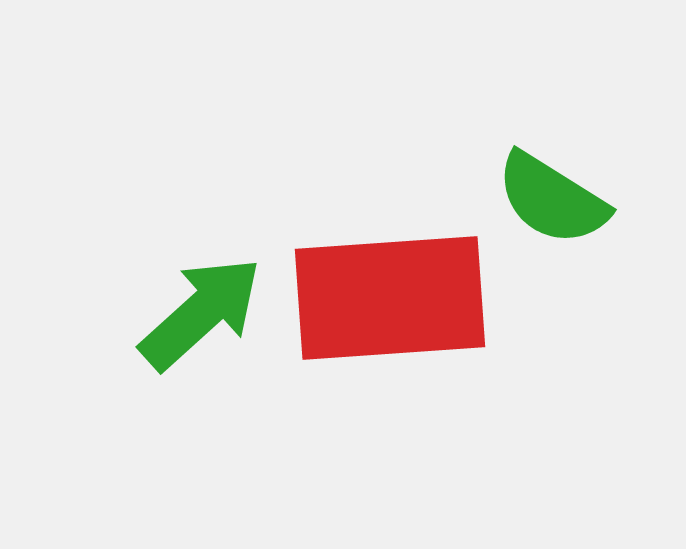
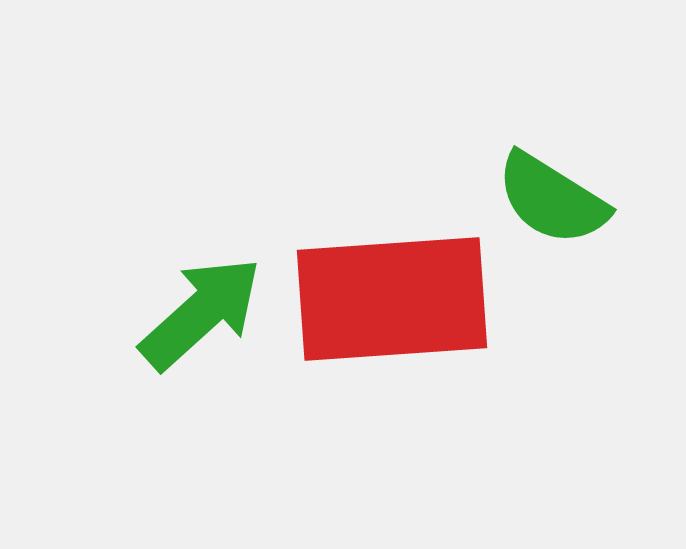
red rectangle: moved 2 px right, 1 px down
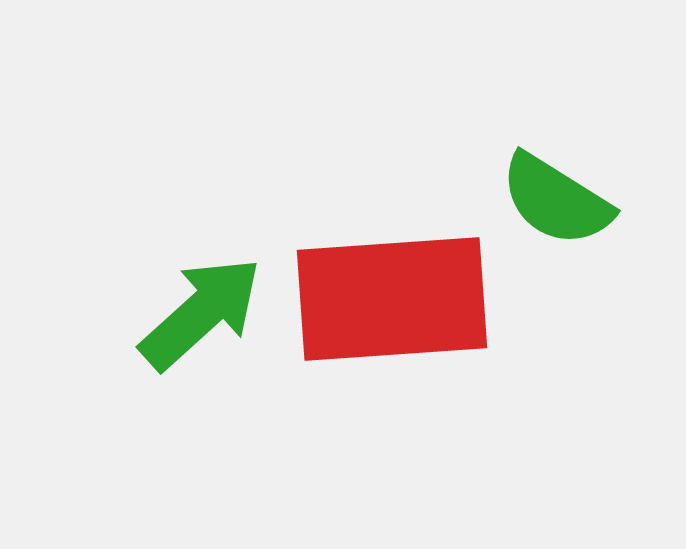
green semicircle: moved 4 px right, 1 px down
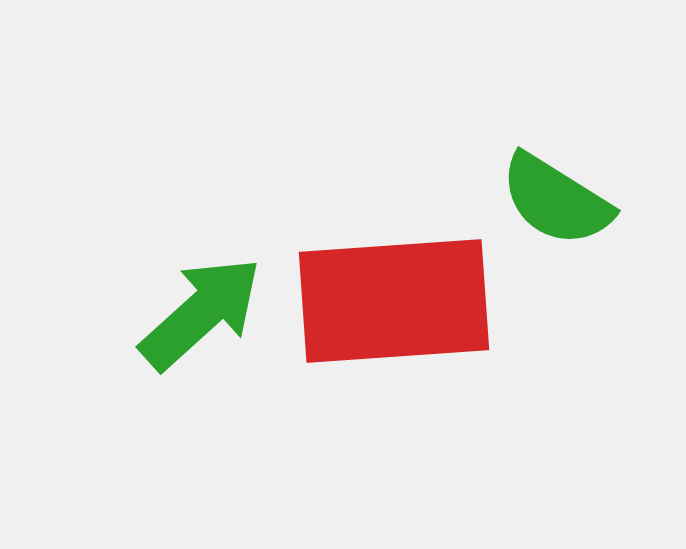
red rectangle: moved 2 px right, 2 px down
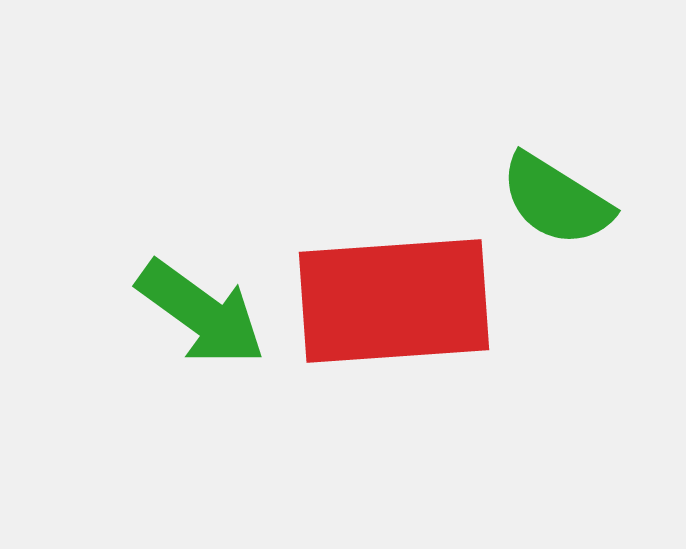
green arrow: rotated 78 degrees clockwise
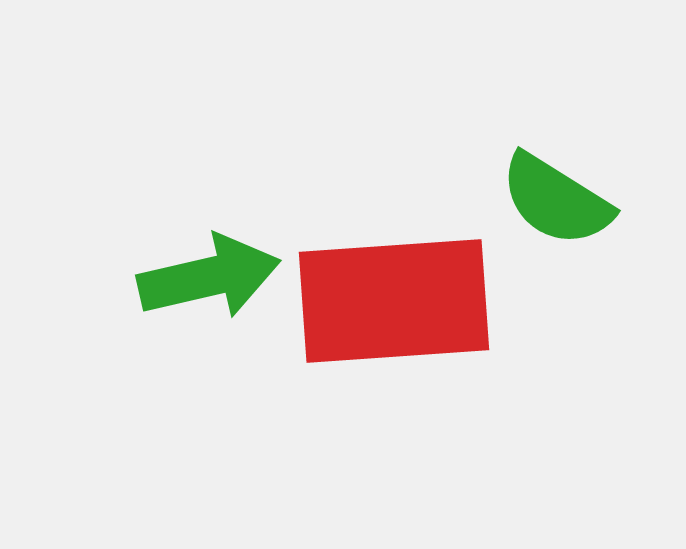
green arrow: moved 8 px right, 36 px up; rotated 49 degrees counterclockwise
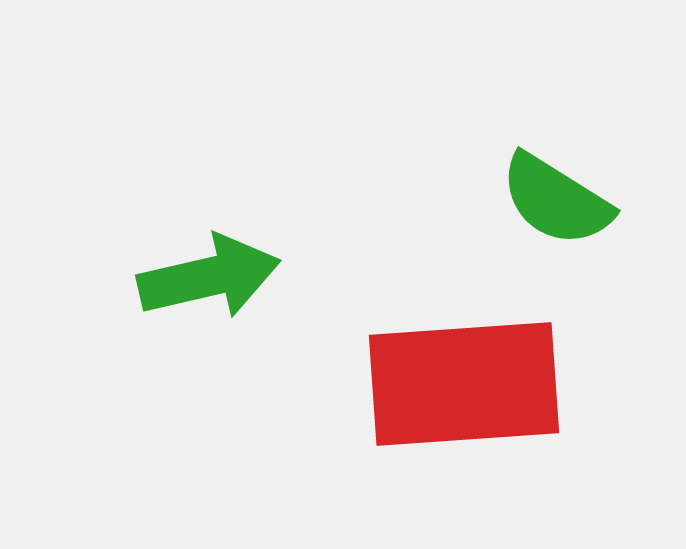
red rectangle: moved 70 px right, 83 px down
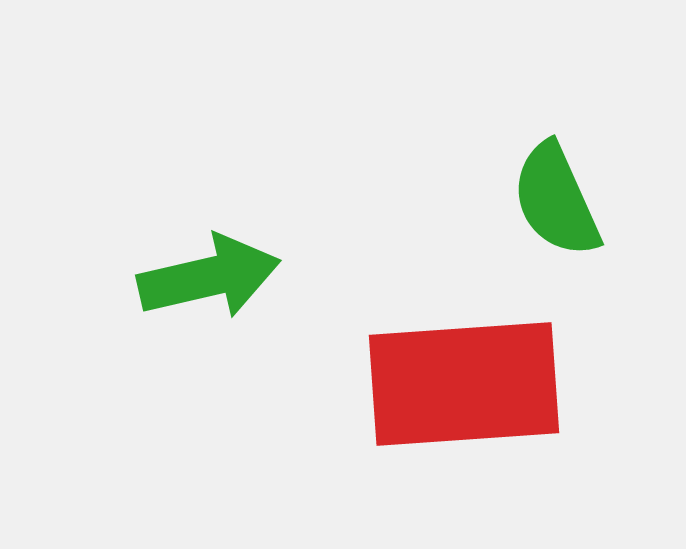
green semicircle: rotated 34 degrees clockwise
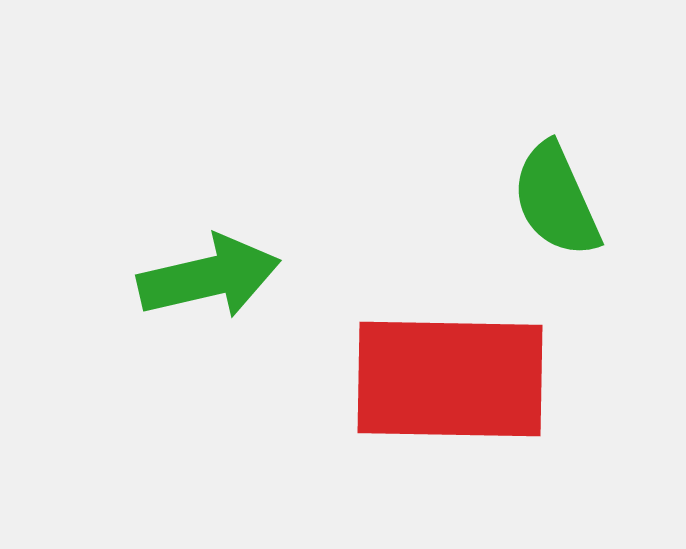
red rectangle: moved 14 px left, 5 px up; rotated 5 degrees clockwise
